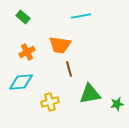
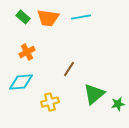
cyan line: moved 1 px down
orange trapezoid: moved 12 px left, 27 px up
brown line: rotated 49 degrees clockwise
green triangle: moved 4 px right; rotated 30 degrees counterclockwise
green star: moved 1 px right
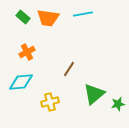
cyan line: moved 2 px right, 3 px up
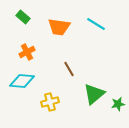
cyan line: moved 13 px right, 10 px down; rotated 42 degrees clockwise
orange trapezoid: moved 11 px right, 9 px down
brown line: rotated 63 degrees counterclockwise
cyan diamond: moved 1 px right, 1 px up; rotated 10 degrees clockwise
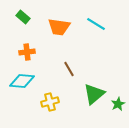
orange cross: rotated 21 degrees clockwise
green star: rotated 16 degrees counterclockwise
